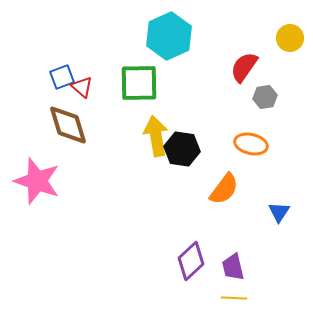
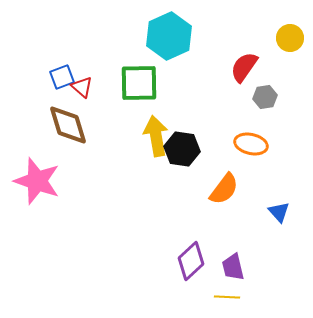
blue triangle: rotated 15 degrees counterclockwise
yellow line: moved 7 px left, 1 px up
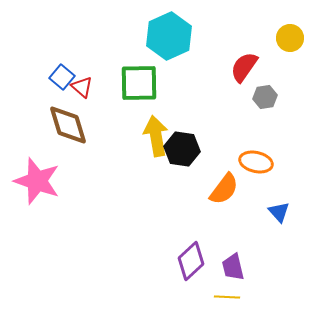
blue square: rotated 30 degrees counterclockwise
orange ellipse: moved 5 px right, 18 px down
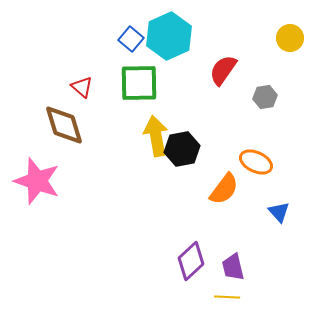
red semicircle: moved 21 px left, 3 px down
blue square: moved 69 px right, 38 px up
brown diamond: moved 4 px left
black hexagon: rotated 20 degrees counterclockwise
orange ellipse: rotated 12 degrees clockwise
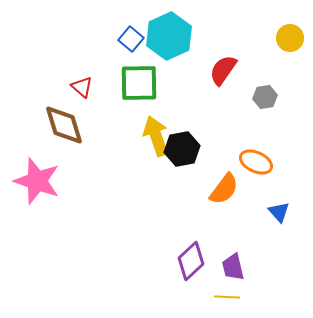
yellow arrow: rotated 9 degrees counterclockwise
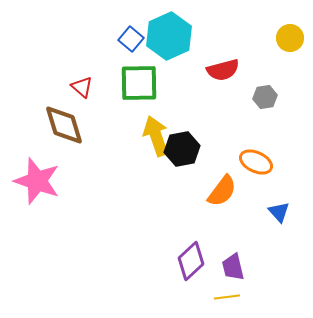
red semicircle: rotated 140 degrees counterclockwise
orange semicircle: moved 2 px left, 2 px down
yellow line: rotated 10 degrees counterclockwise
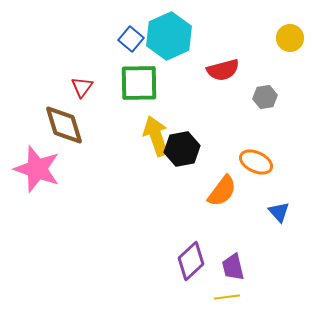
red triangle: rotated 25 degrees clockwise
pink star: moved 12 px up
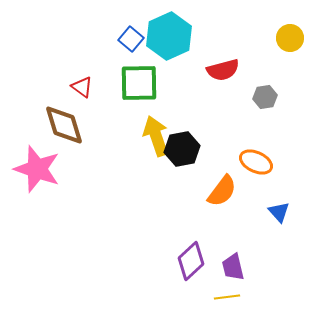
red triangle: rotated 30 degrees counterclockwise
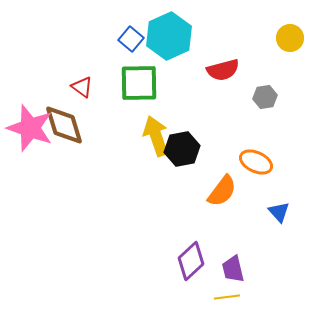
pink star: moved 7 px left, 41 px up
purple trapezoid: moved 2 px down
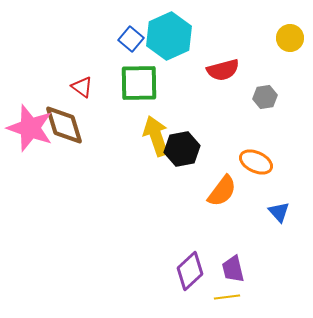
purple diamond: moved 1 px left, 10 px down
